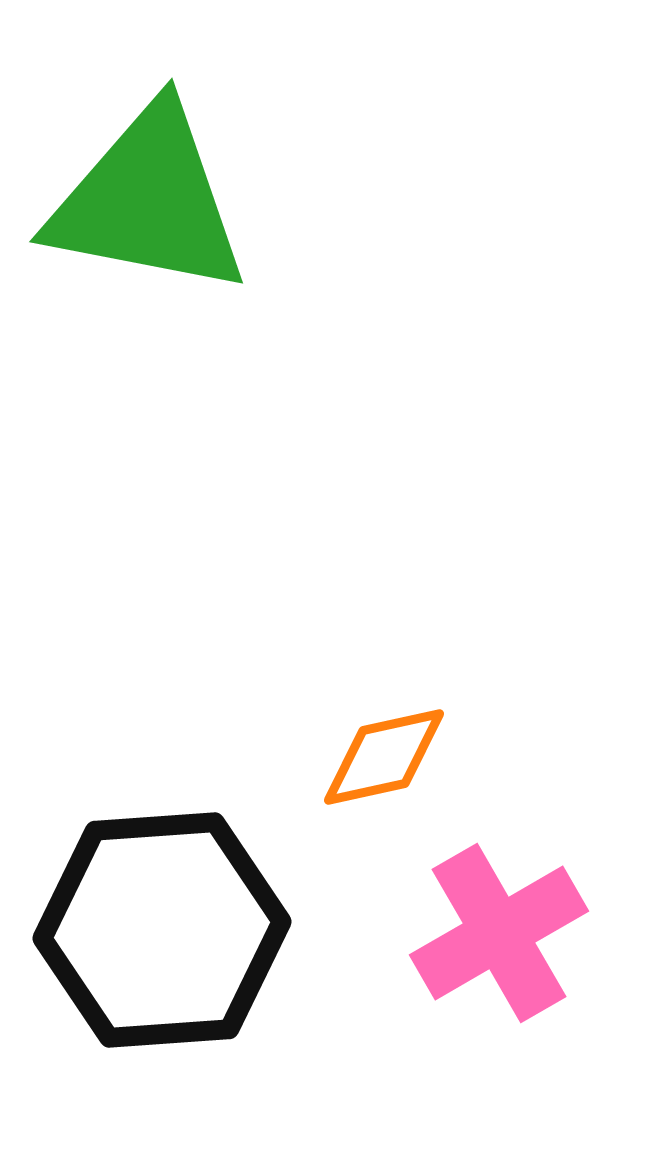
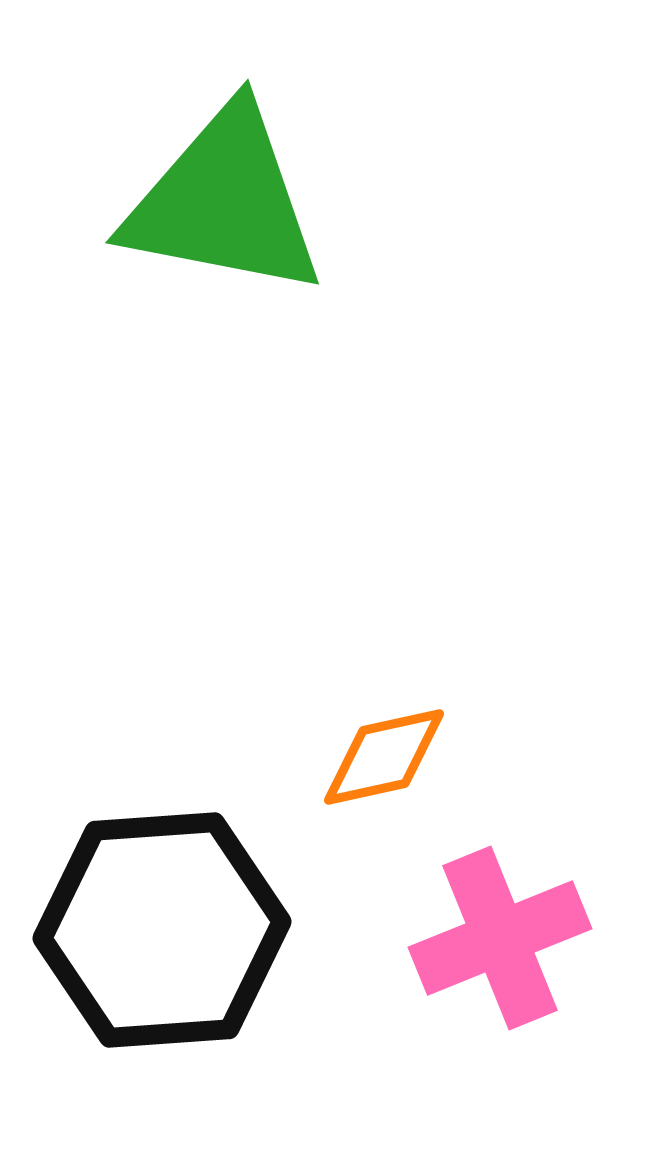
green triangle: moved 76 px right, 1 px down
pink cross: moved 1 px right, 5 px down; rotated 8 degrees clockwise
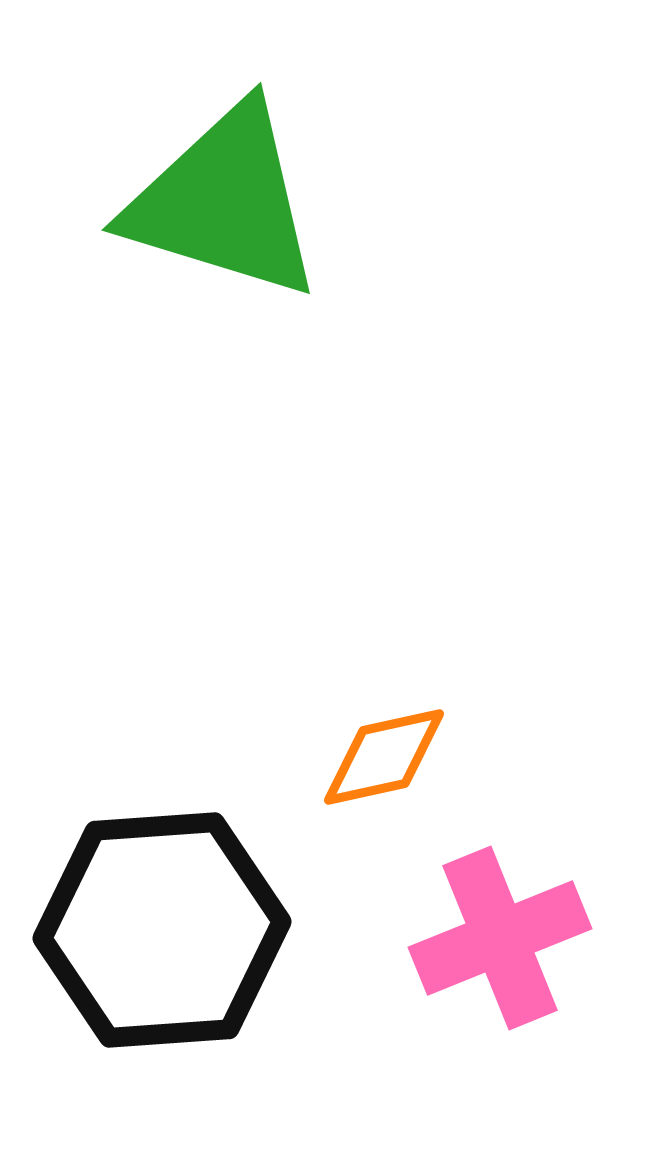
green triangle: rotated 6 degrees clockwise
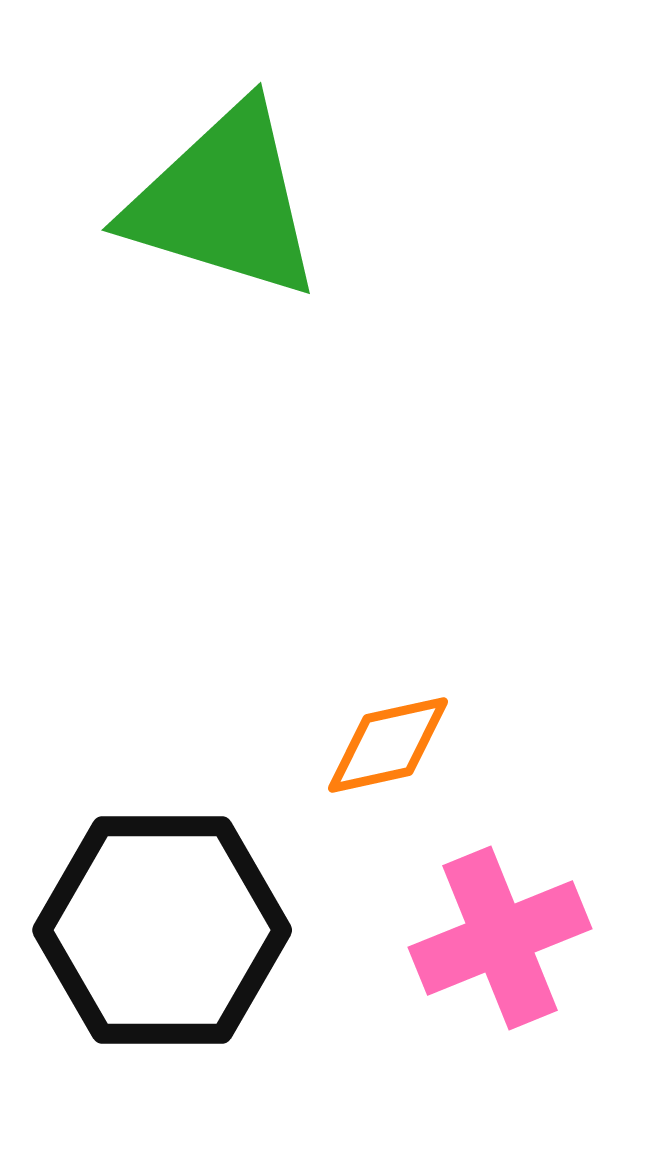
orange diamond: moved 4 px right, 12 px up
black hexagon: rotated 4 degrees clockwise
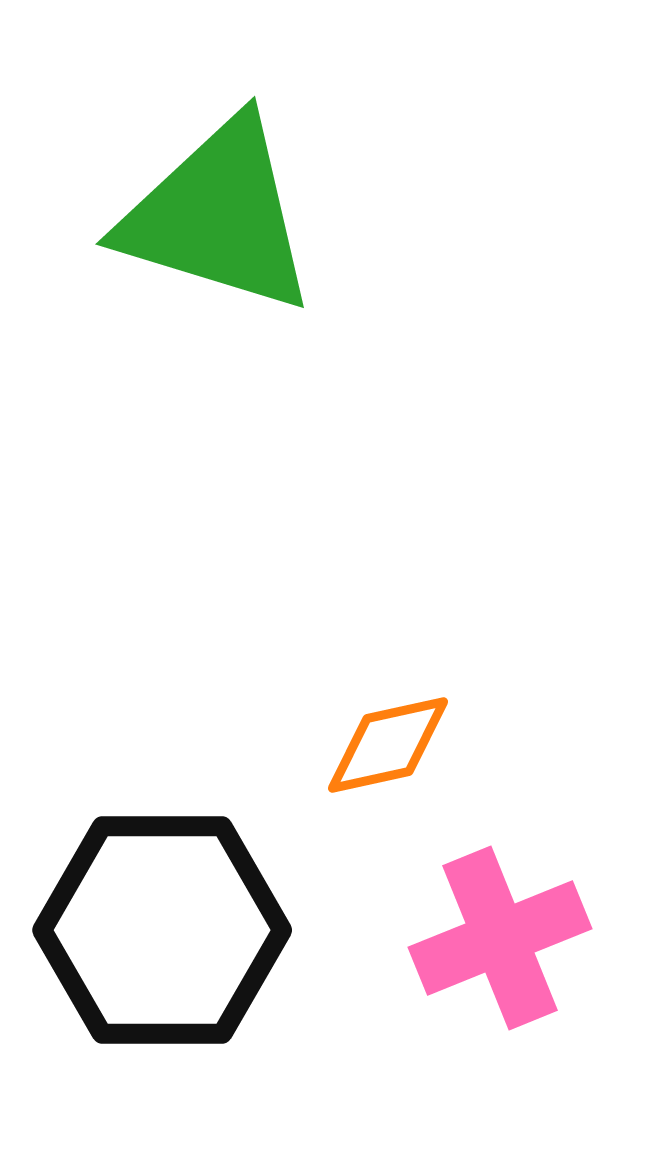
green triangle: moved 6 px left, 14 px down
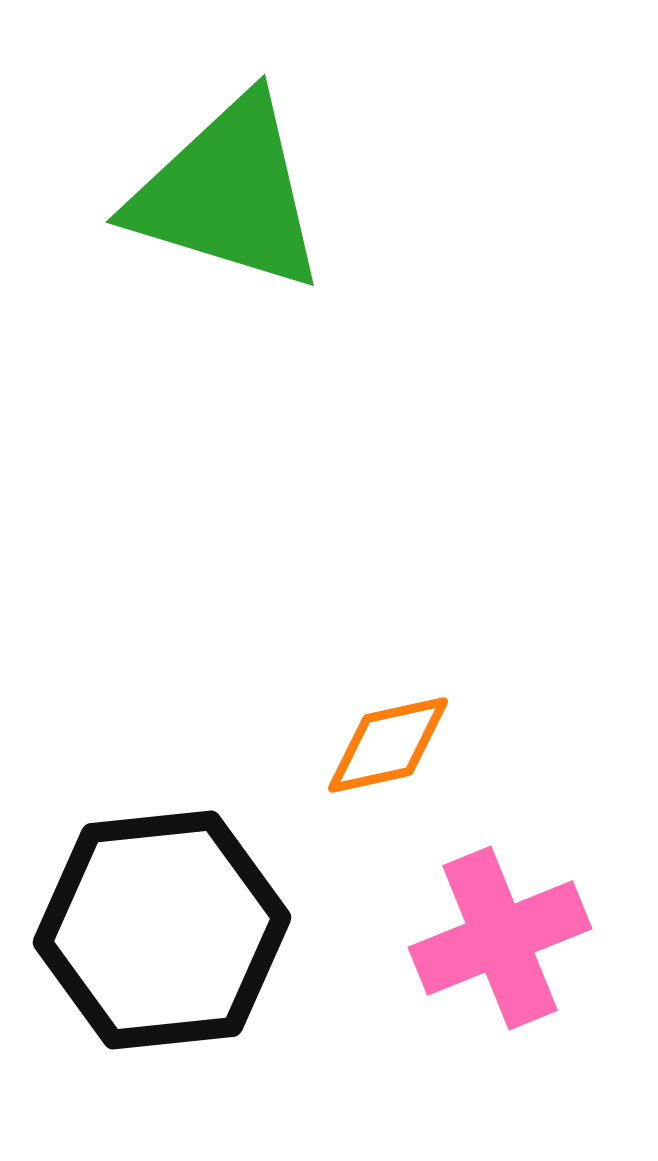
green triangle: moved 10 px right, 22 px up
black hexagon: rotated 6 degrees counterclockwise
